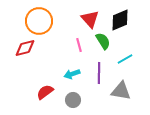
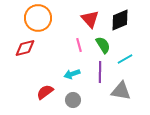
orange circle: moved 1 px left, 3 px up
green semicircle: moved 4 px down
purple line: moved 1 px right, 1 px up
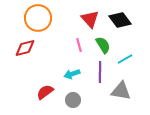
black diamond: rotated 75 degrees clockwise
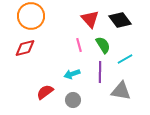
orange circle: moved 7 px left, 2 px up
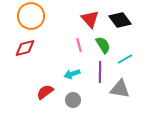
gray triangle: moved 1 px left, 2 px up
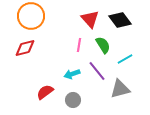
pink line: rotated 24 degrees clockwise
purple line: moved 3 px left, 1 px up; rotated 40 degrees counterclockwise
gray triangle: rotated 25 degrees counterclockwise
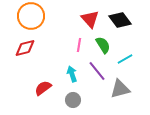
cyan arrow: rotated 91 degrees clockwise
red semicircle: moved 2 px left, 4 px up
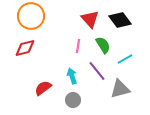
pink line: moved 1 px left, 1 px down
cyan arrow: moved 2 px down
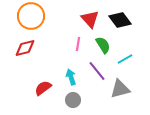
pink line: moved 2 px up
cyan arrow: moved 1 px left, 1 px down
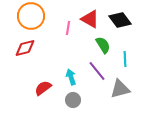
red triangle: rotated 18 degrees counterclockwise
pink line: moved 10 px left, 16 px up
cyan line: rotated 63 degrees counterclockwise
